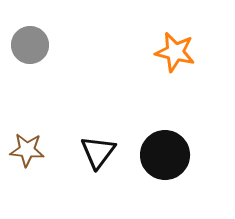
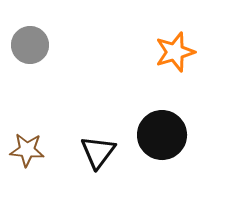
orange star: rotated 30 degrees counterclockwise
black circle: moved 3 px left, 20 px up
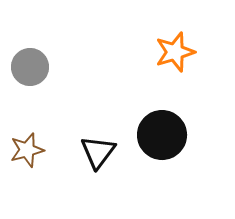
gray circle: moved 22 px down
brown star: rotated 20 degrees counterclockwise
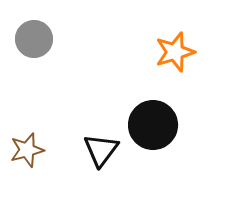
gray circle: moved 4 px right, 28 px up
black circle: moved 9 px left, 10 px up
black triangle: moved 3 px right, 2 px up
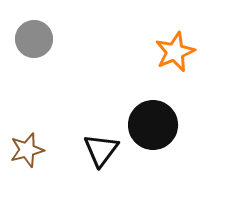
orange star: rotated 6 degrees counterclockwise
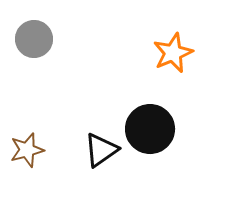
orange star: moved 2 px left, 1 px down
black circle: moved 3 px left, 4 px down
black triangle: rotated 18 degrees clockwise
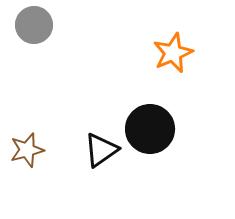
gray circle: moved 14 px up
